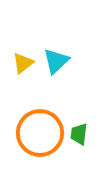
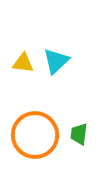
yellow triangle: rotated 45 degrees clockwise
orange circle: moved 5 px left, 2 px down
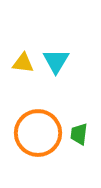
cyan triangle: rotated 16 degrees counterclockwise
orange circle: moved 3 px right, 2 px up
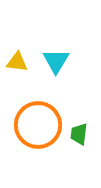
yellow triangle: moved 6 px left, 1 px up
orange circle: moved 8 px up
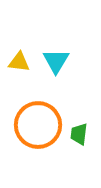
yellow triangle: moved 2 px right
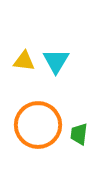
yellow triangle: moved 5 px right, 1 px up
